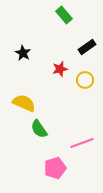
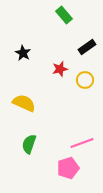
green semicircle: moved 10 px left, 15 px down; rotated 54 degrees clockwise
pink pentagon: moved 13 px right
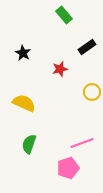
yellow circle: moved 7 px right, 12 px down
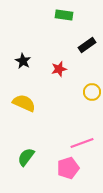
green rectangle: rotated 42 degrees counterclockwise
black rectangle: moved 2 px up
black star: moved 8 px down
red star: moved 1 px left
green semicircle: moved 3 px left, 13 px down; rotated 18 degrees clockwise
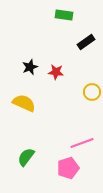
black rectangle: moved 1 px left, 3 px up
black star: moved 7 px right, 6 px down; rotated 21 degrees clockwise
red star: moved 3 px left, 3 px down; rotated 21 degrees clockwise
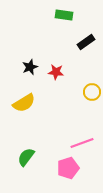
yellow semicircle: rotated 125 degrees clockwise
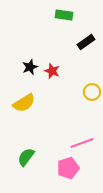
red star: moved 4 px left, 1 px up; rotated 14 degrees clockwise
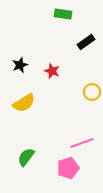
green rectangle: moved 1 px left, 1 px up
black star: moved 10 px left, 2 px up
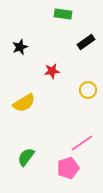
black star: moved 18 px up
red star: rotated 28 degrees counterclockwise
yellow circle: moved 4 px left, 2 px up
pink line: rotated 15 degrees counterclockwise
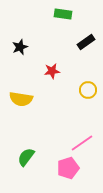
yellow semicircle: moved 3 px left, 4 px up; rotated 40 degrees clockwise
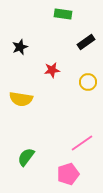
red star: moved 1 px up
yellow circle: moved 8 px up
pink pentagon: moved 6 px down
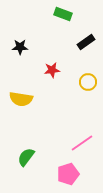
green rectangle: rotated 12 degrees clockwise
black star: rotated 21 degrees clockwise
